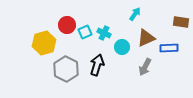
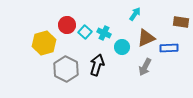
cyan square: rotated 24 degrees counterclockwise
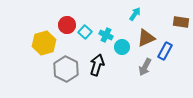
cyan cross: moved 2 px right, 2 px down
blue rectangle: moved 4 px left, 3 px down; rotated 60 degrees counterclockwise
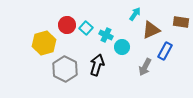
cyan square: moved 1 px right, 4 px up
brown triangle: moved 5 px right, 8 px up
gray hexagon: moved 1 px left
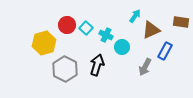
cyan arrow: moved 2 px down
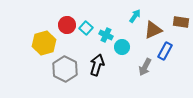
brown triangle: moved 2 px right
